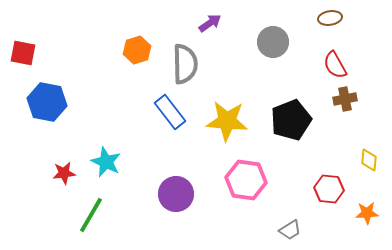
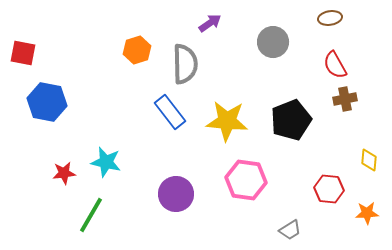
cyan star: rotated 12 degrees counterclockwise
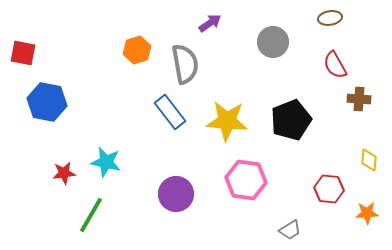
gray semicircle: rotated 9 degrees counterclockwise
brown cross: moved 14 px right; rotated 15 degrees clockwise
